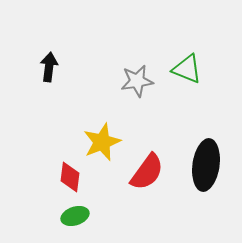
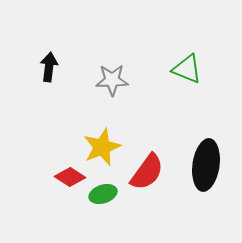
gray star: moved 25 px left, 1 px up; rotated 8 degrees clockwise
yellow star: moved 5 px down
red diamond: rotated 64 degrees counterclockwise
green ellipse: moved 28 px right, 22 px up
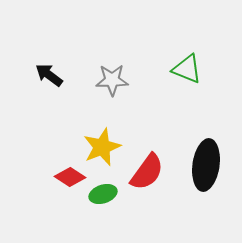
black arrow: moved 8 px down; rotated 60 degrees counterclockwise
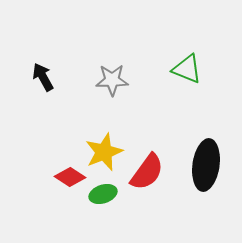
black arrow: moved 6 px left, 2 px down; rotated 24 degrees clockwise
yellow star: moved 2 px right, 5 px down
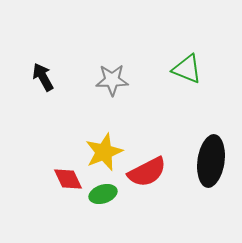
black ellipse: moved 5 px right, 4 px up
red semicircle: rotated 27 degrees clockwise
red diamond: moved 2 px left, 2 px down; rotated 32 degrees clockwise
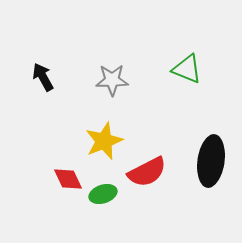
yellow star: moved 11 px up
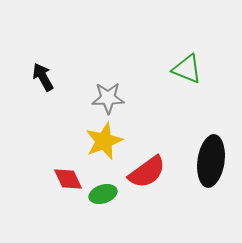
gray star: moved 4 px left, 18 px down
red semicircle: rotated 9 degrees counterclockwise
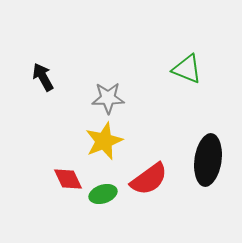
black ellipse: moved 3 px left, 1 px up
red semicircle: moved 2 px right, 7 px down
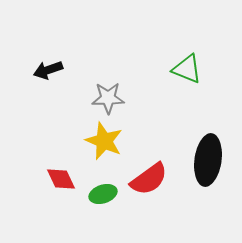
black arrow: moved 5 px right, 7 px up; rotated 80 degrees counterclockwise
yellow star: rotated 27 degrees counterclockwise
red diamond: moved 7 px left
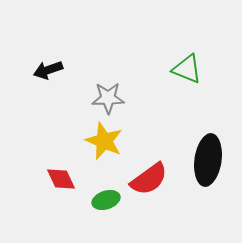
green ellipse: moved 3 px right, 6 px down
